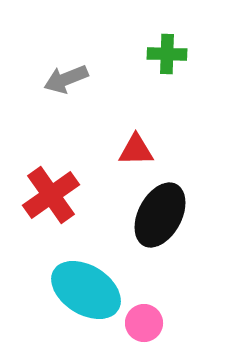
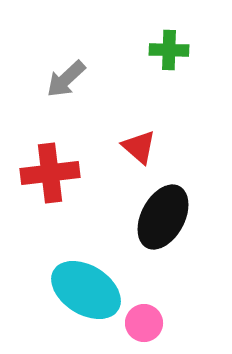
green cross: moved 2 px right, 4 px up
gray arrow: rotated 21 degrees counterclockwise
red triangle: moved 3 px right, 3 px up; rotated 42 degrees clockwise
red cross: moved 1 px left, 22 px up; rotated 28 degrees clockwise
black ellipse: moved 3 px right, 2 px down
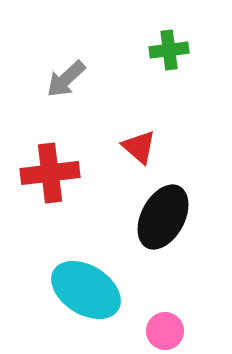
green cross: rotated 9 degrees counterclockwise
pink circle: moved 21 px right, 8 px down
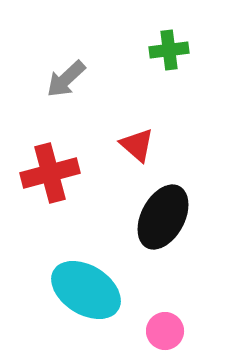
red triangle: moved 2 px left, 2 px up
red cross: rotated 8 degrees counterclockwise
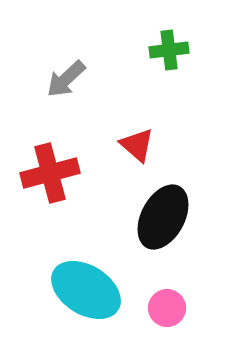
pink circle: moved 2 px right, 23 px up
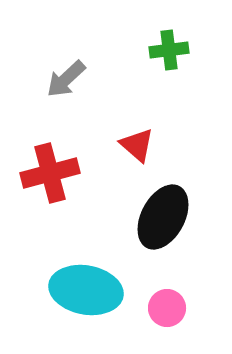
cyan ellipse: rotated 22 degrees counterclockwise
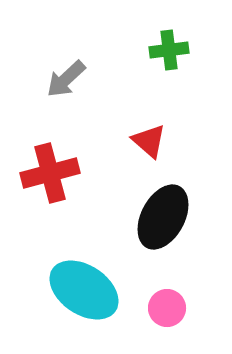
red triangle: moved 12 px right, 4 px up
cyan ellipse: moved 2 px left; rotated 24 degrees clockwise
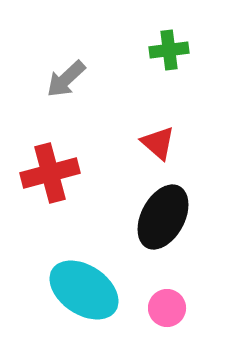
red triangle: moved 9 px right, 2 px down
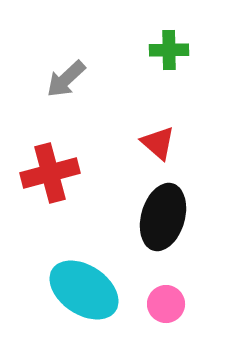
green cross: rotated 6 degrees clockwise
black ellipse: rotated 12 degrees counterclockwise
pink circle: moved 1 px left, 4 px up
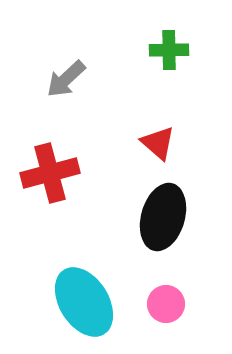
cyan ellipse: moved 12 px down; rotated 24 degrees clockwise
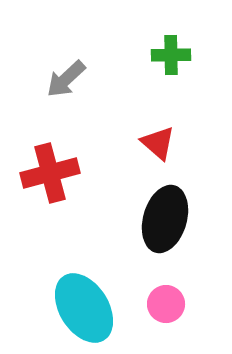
green cross: moved 2 px right, 5 px down
black ellipse: moved 2 px right, 2 px down
cyan ellipse: moved 6 px down
